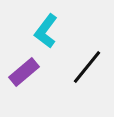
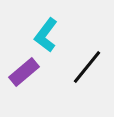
cyan L-shape: moved 4 px down
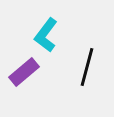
black line: rotated 24 degrees counterclockwise
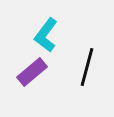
purple rectangle: moved 8 px right
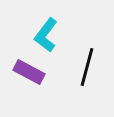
purple rectangle: moved 3 px left; rotated 68 degrees clockwise
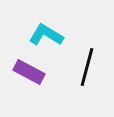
cyan L-shape: rotated 84 degrees clockwise
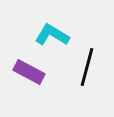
cyan L-shape: moved 6 px right
